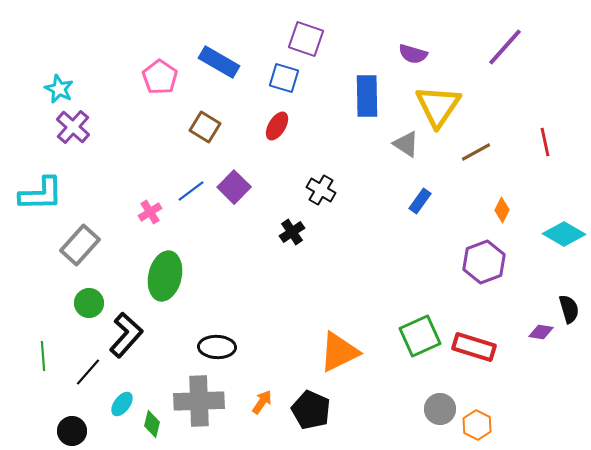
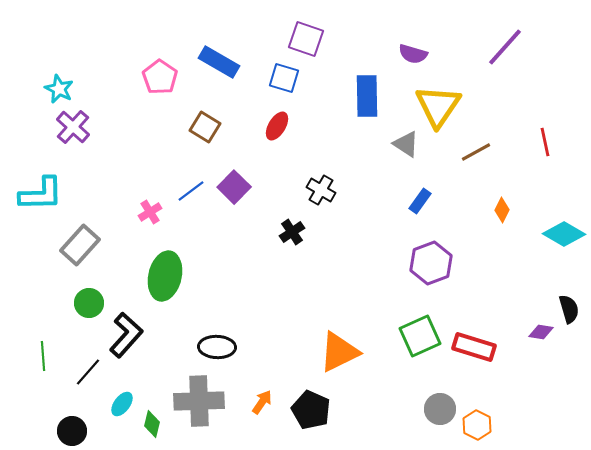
purple hexagon at (484, 262): moved 53 px left, 1 px down
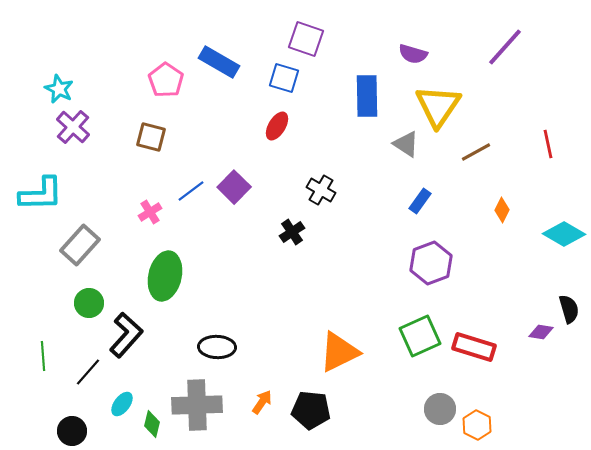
pink pentagon at (160, 77): moved 6 px right, 3 px down
brown square at (205, 127): moved 54 px left, 10 px down; rotated 16 degrees counterclockwise
red line at (545, 142): moved 3 px right, 2 px down
gray cross at (199, 401): moved 2 px left, 4 px down
black pentagon at (311, 410): rotated 18 degrees counterclockwise
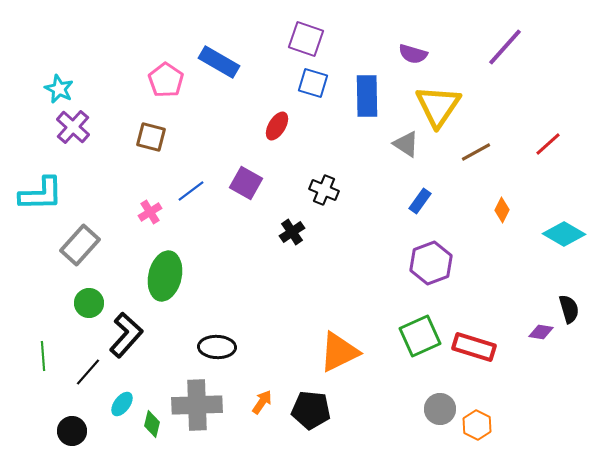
blue square at (284, 78): moved 29 px right, 5 px down
red line at (548, 144): rotated 60 degrees clockwise
purple square at (234, 187): moved 12 px right, 4 px up; rotated 16 degrees counterclockwise
black cross at (321, 190): moved 3 px right; rotated 8 degrees counterclockwise
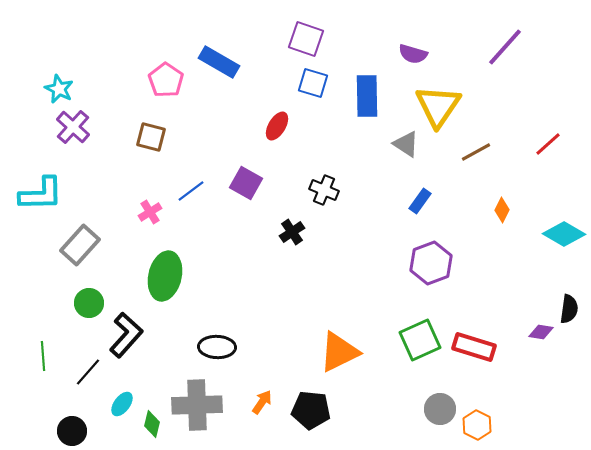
black semicircle at (569, 309): rotated 24 degrees clockwise
green square at (420, 336): moved 4 px down
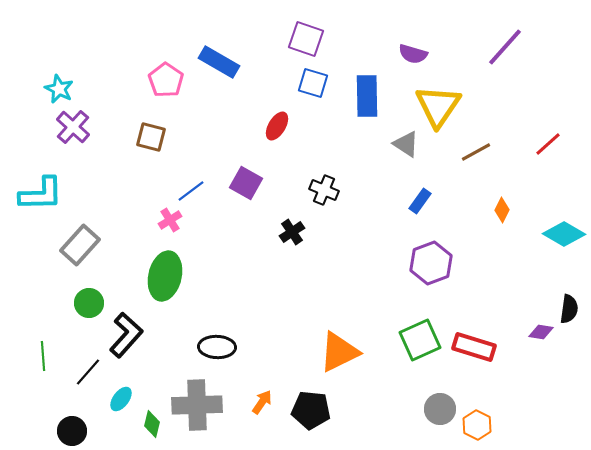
pink cross at (150, 212): moved 20 px right, 8 px down
cyan ellipse at (122, 404): moved 1 px left, 5 px up
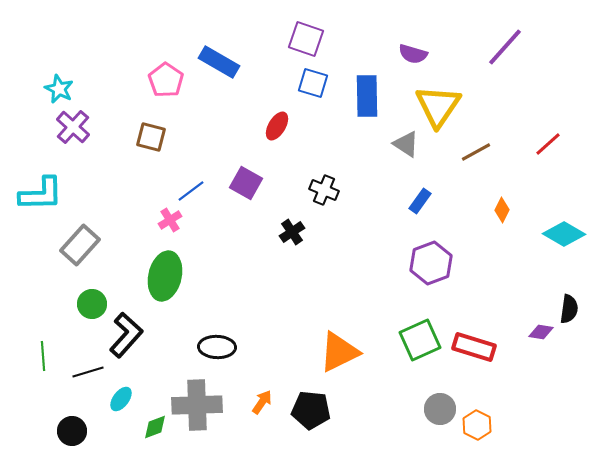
green circle at (89, 303): moved 3 px right, 1 px down
black line at (88, 372): rotated 32 degrees clockwise
green diamond at (152, 424): moved 3 px right, 3 px down; rotated 56 degrees clockwise
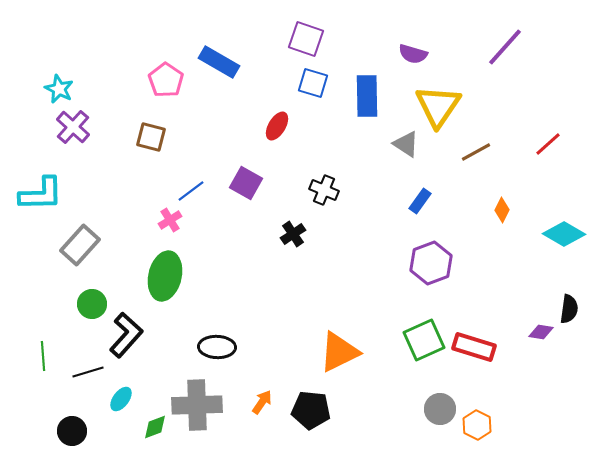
black cross at (292, 232): moved 1 px right, 2 px down
green square at (420, 340): moved 4 px right
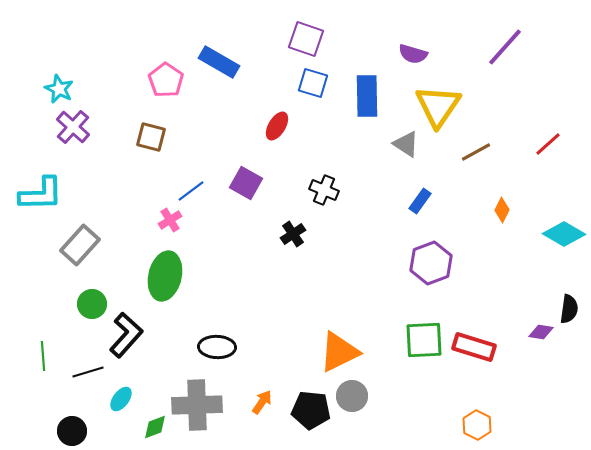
green square at (424, 340): rotated 21 degrees clockwise
gray circle at (440, 409): moved 88 px left, 13 px up
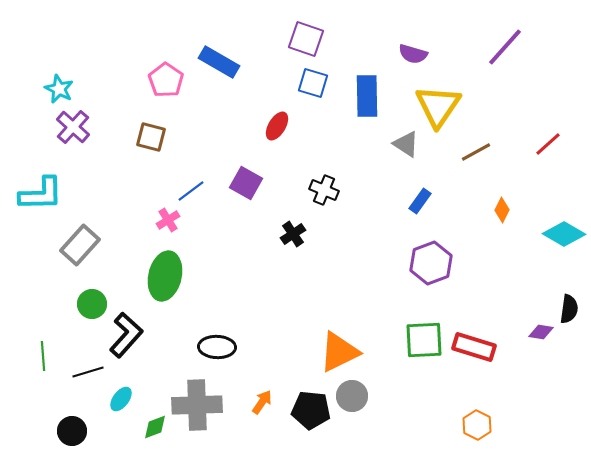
pink cross at (170, 220): moved 2 px left
